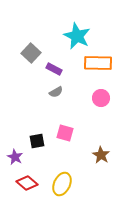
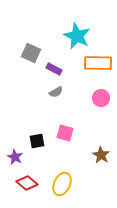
gray square: rotated 18 degrees counterclockwise
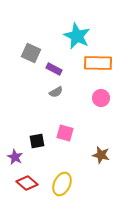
brown star: rotated 18 degrees counterclockwise
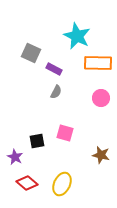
gray semicircle: rotated 32 degrees counterclockwise
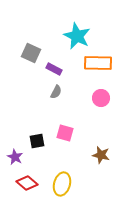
yellow ellipse: rotated 10 degrees counterclockwise
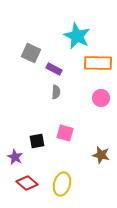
gray semicircle: rotated 24 degrees counterclockwise
